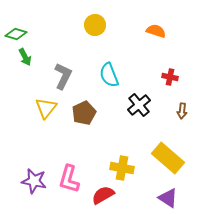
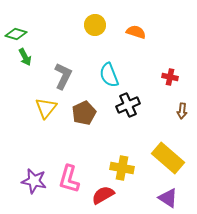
orange semicircle: moved 20 px left, 1 px down
black cross: moved 11 px left; rotated 15 degrees clockwise
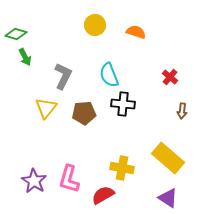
red cross: rotated 28 degrees clockwise
black cross: moved 5 px left, 1 px up; rotated 30 degrees clockwise
brown pentagon: rotated 20 degrees clockwise
purple star: rotated 20 degrees clockwise
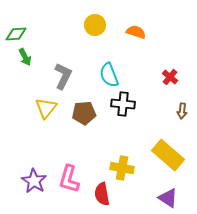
green diamond: rotated 20 degrees counterclockwise
yellow rectangle: moved 3 px up
red semicircle: moved 1 px left, 1 px up; rotated 70 degrees counterclockwise
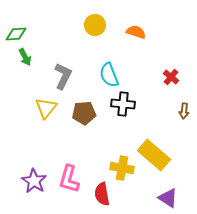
red cross: moved 1 px right
brown arrow: moved 2 px right
yellow rectangle: moved 14 px left
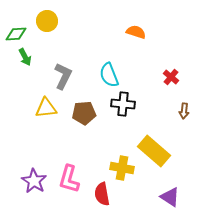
yellow circle: moved 48 px left, 4 px up
yellow triangle: rotated 45 degrees clockwise
yellow rectangle: moved 4 px up
purple triangle: moved 2 px right, 1 px up
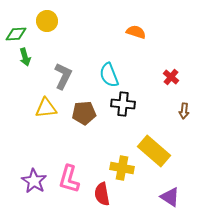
green arrow: rotated 12 degrees clockwise
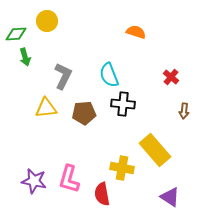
yellow rectangle: moved 1 px right, 1 px up; rotated 8 degrees clockwise
purple star: rotated 20 degrees counterclockwise
